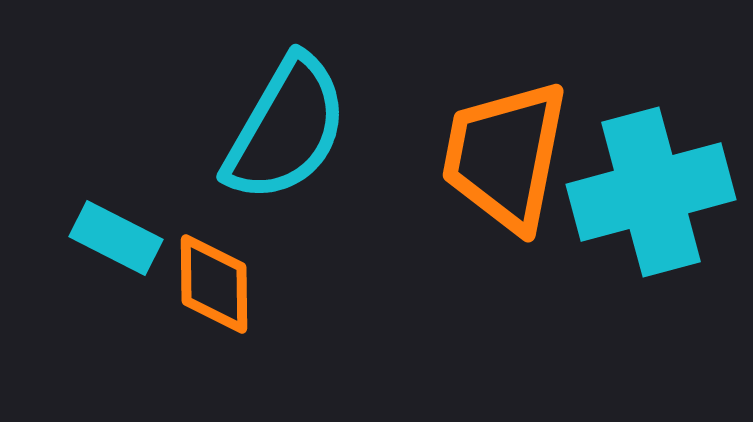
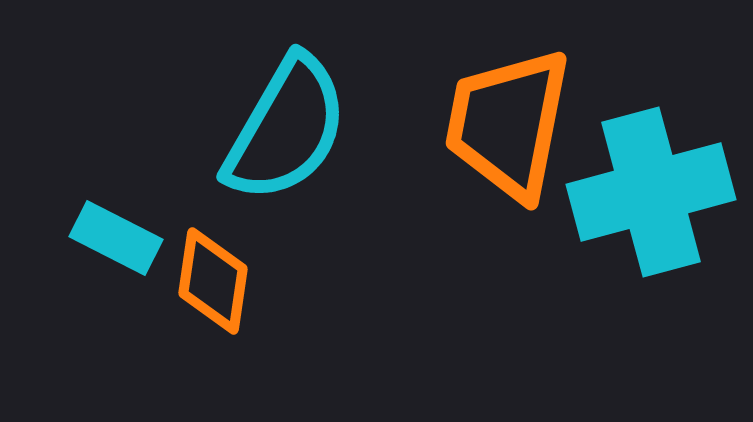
orange trapezoid: moved 3 px right, 32 px up
orange diamond: moved 1 px left, 3 px up; rotated 9 degrees clockwise
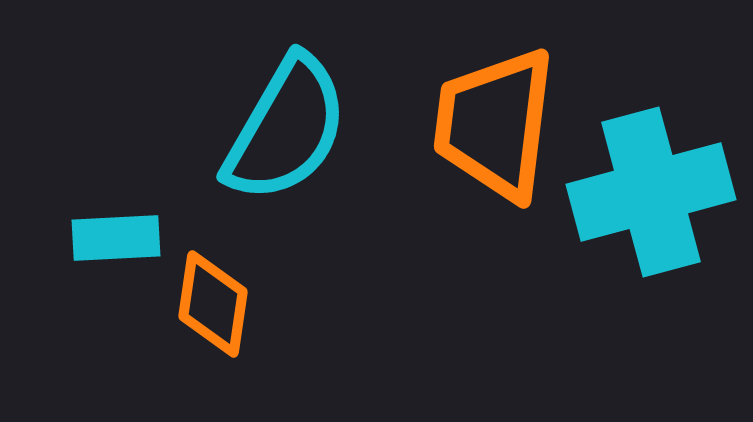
orange trapezoid: moved 13 px left; rotated 4 degrees counterclockwise
cyan rectangle: rotated 30 degrees counterclockwise
orange diamond: moved 23 px down
